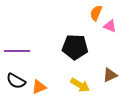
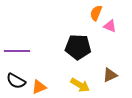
black pentagon: moved 3 px right
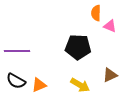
orange semicircle: rotated 21 degrees counterclockwise
orange triangle: moved 2 px up
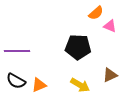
orange semicircle: rotated 133 degrees counterclockwise
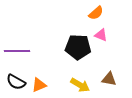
pink triangle: moved 9 px left, 9 px down
brown triangle: moved 1 px left, 4 px down; rotated 35 degrees clockwise
black semicircle: moved 1 px down
